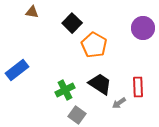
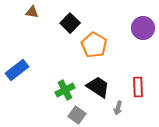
black square: moved 2 px left
black trapezoid: moved 2 px left, 3 px down
gray arrow: moved 1 px left, 5 px down; rotated 40 degrees counterclockwise
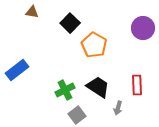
red rectangle: moved 1 px left, 2 px up
gray square: rotated 18 degrees clockwise
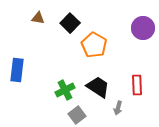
brown triangle: moved 6 px right, 6 px down
blue rectangle: rotated 45 degrees counterclockwise
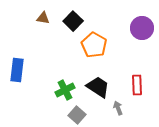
brown triangle: moved 5 px right
black square: moved 3 px right, 2 px up
purple circle: moved 1 px left
gray arrow: rotated 144 degrees clockwise
gray square: rotated 12 degrees counterclockwise
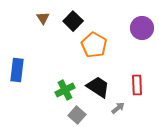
brown triangle: rotated 48 degrees clockwise
gray arrow: rotated 72 degrees clockwise
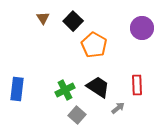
blue rectangle: moved 19 px down
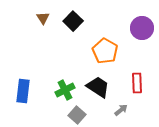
orange pentagon: moved 11 px right, 6 px down
red rectangle: moved 2 px up
blue rectangle: moved 6 px right, 2 px down
gray arrow: moved 3 px right, 2 px down
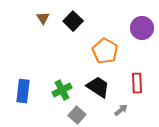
green cross: moved 3 px left
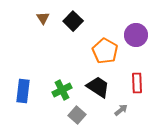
purple circle: moved 6 px left, 7 px down
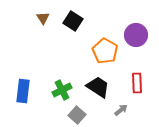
black square: rotated 12 degrees counterclockwise
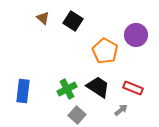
brown triangle: rotated 16 degrees counterclockwise
red rectangle: moved 4 px left, 5 px down; rotated 66 degrees counterclockwise
green cross: moved 5 px right, 1 px up
